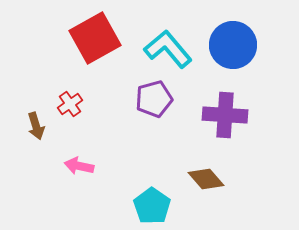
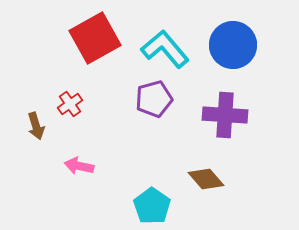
cyan L-shape: moved 3 px left
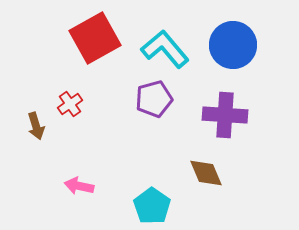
pink arrow: moved 20 px down
brown diamond: moved 6 px up; rotated 18 degrees clockwise
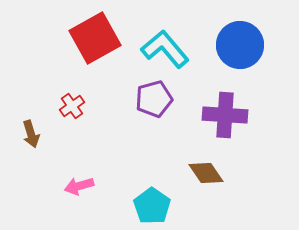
blue circle: moved 7 px right
red cross: moved 2 px right, 2 px down
brown arrow: moved 5 px left, 8 px down
brown diamond: rotated 12 degrees counterclockwise
pink arrow: rotated 28 degrees counterclockwise
